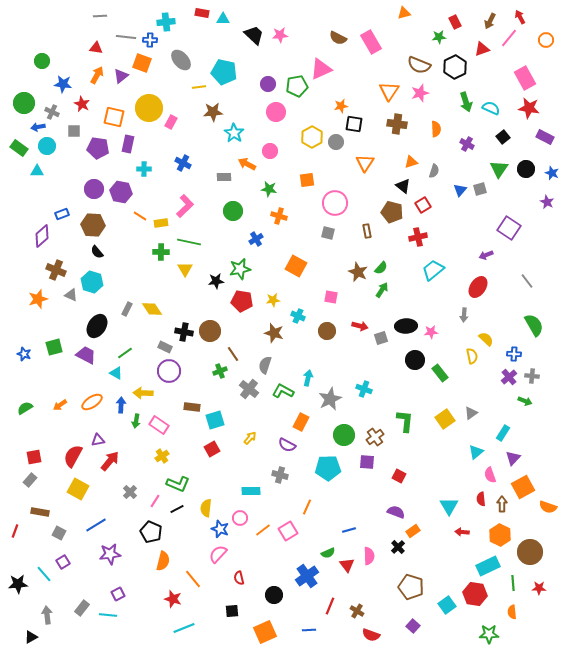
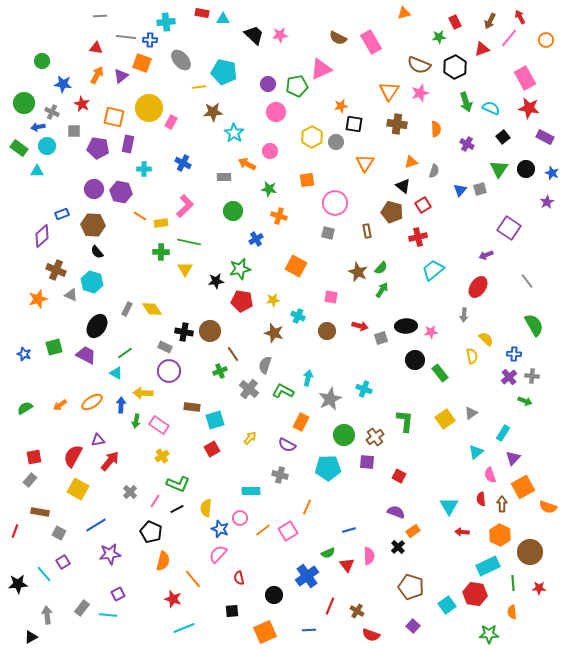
purple star at (547, 202): rotated 16 degrees clockwise
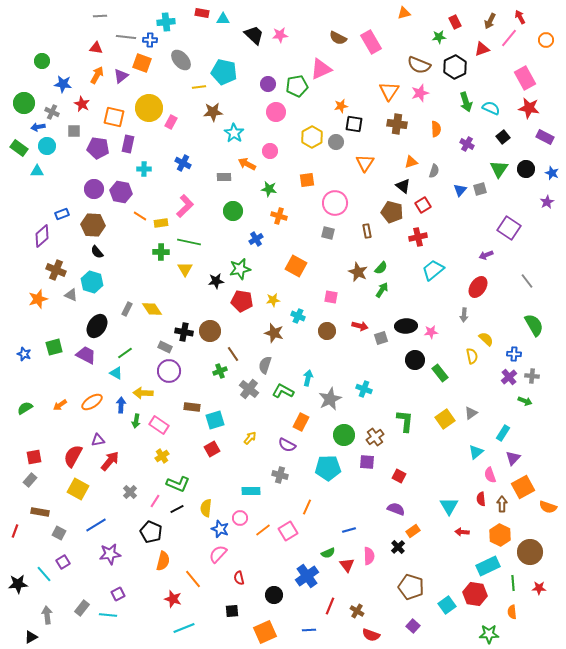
purple semicircle at (396, 512): moved 3 px up
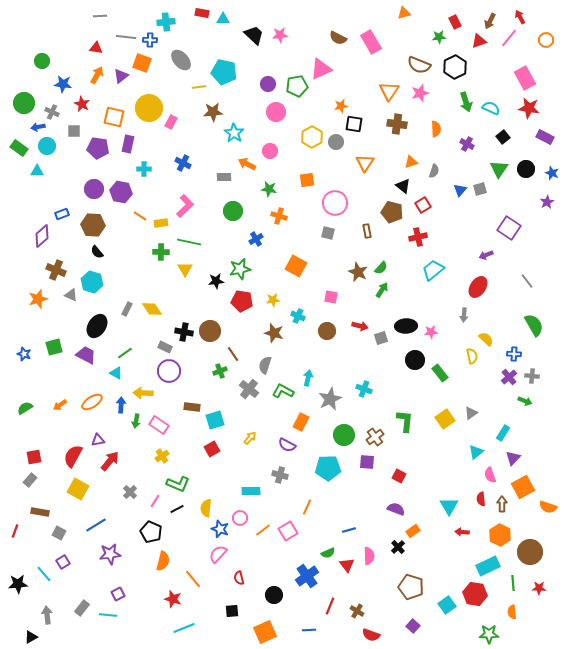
red triangle at (482, 49): moved 3 px left, 8 px up
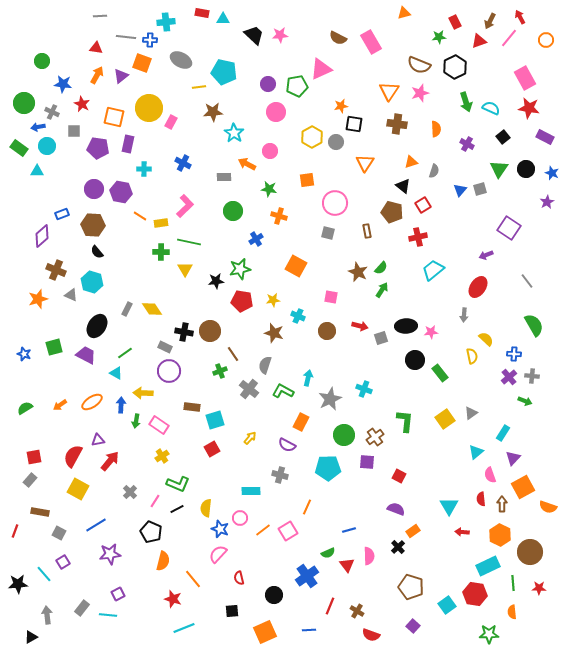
gray ellipse at (181, 60): rotated 20 degrees counterclockwise
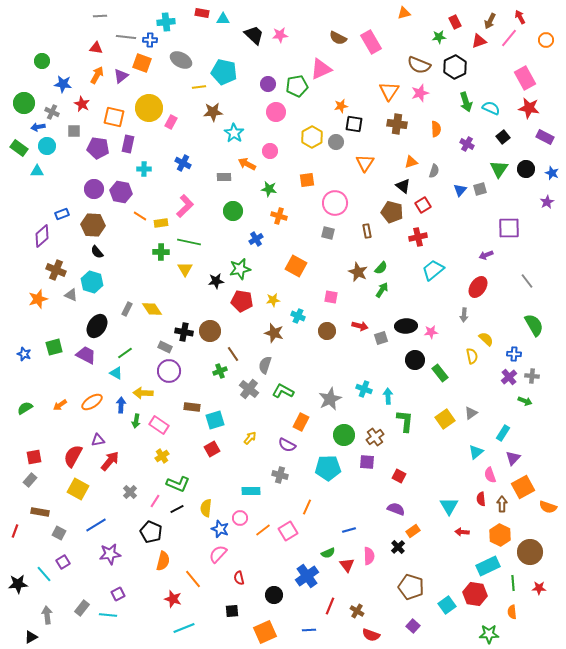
purple square at (509, 228): rotated 35 degrees counterclockwise
cyan arrow at (308, 378): moved 80 px right, 18 px down; rotated 14 degrees counterclockwise
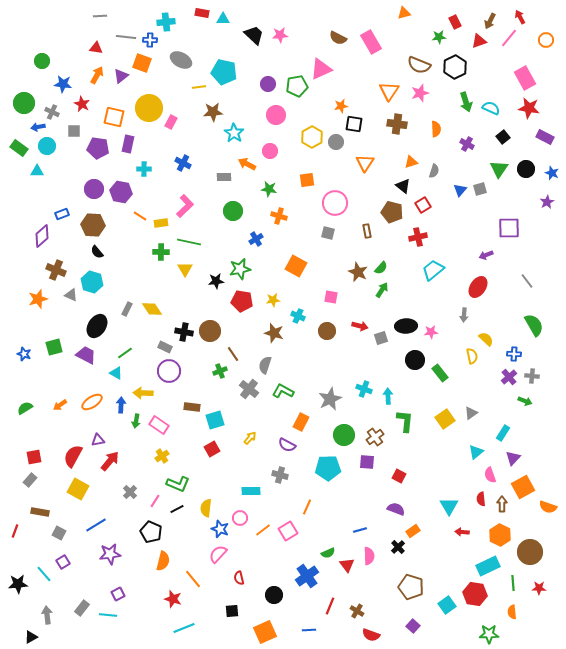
pink circle at (276, 112): moved 3 px down
blue line at (349, 530): moved 11 px right
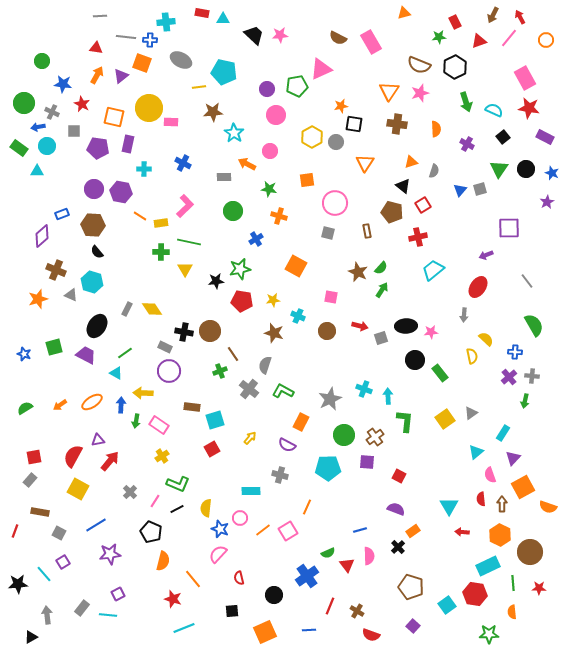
brown arrow at (490, 21): moved 3 px right, 6 px up
purple circle at (268, 84): moved 1 px left, 5 px down
cyan semicircle at (491, 108): moved 3 px right, 2 px down
pink rectangle at (171, 122): rotated 64 degrees clockwise
blue cross at (514, 354): moved 1 px right, 2 px up
green arrow at (525, 401): rotated 80 degrees clockwise
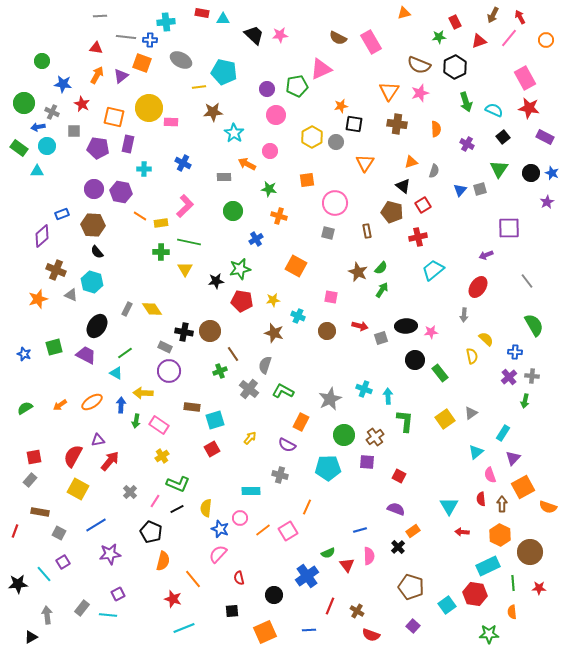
black circle at (526, 169): moved 5 px right, 4 px down
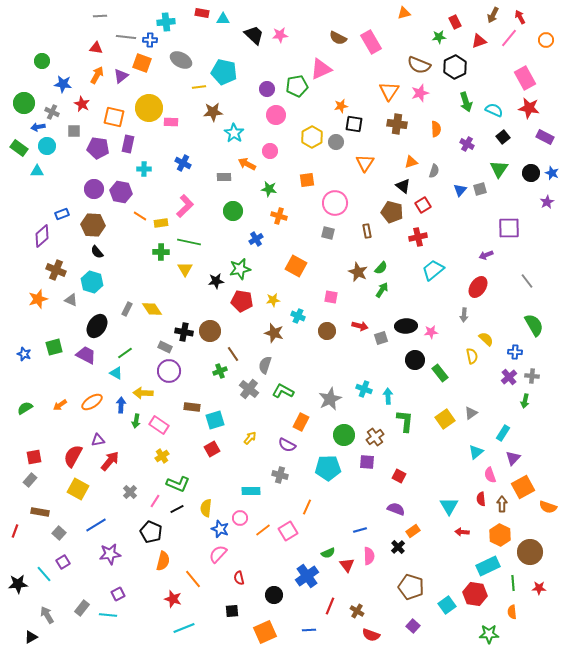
gray triangle at (71, 295): moved 5 px down
gray square at (59, 533): rotated 16 degrees clockwise
gray arrow at (47, 615): rotated 24 degrees counterclockwise
